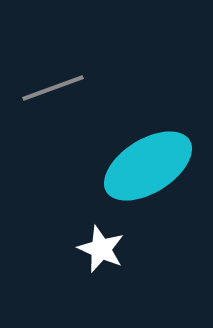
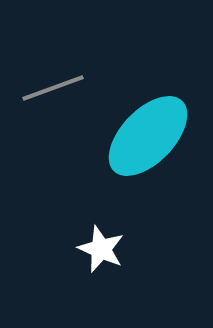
cyan ellipse: moved 30 px up; rotated 14 degrees counterclockwise
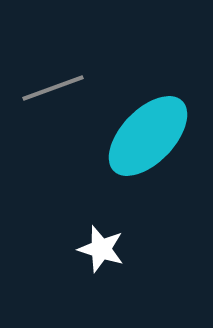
white star: rotated 6 degrees counterclockwise
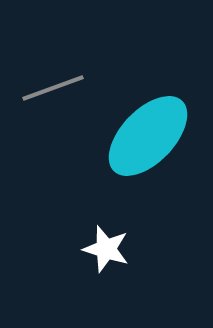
white star: moved 5 px right
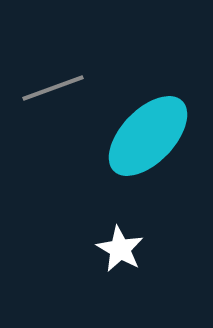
white star: moved 14 px right; rotated 12 degrees clockwise
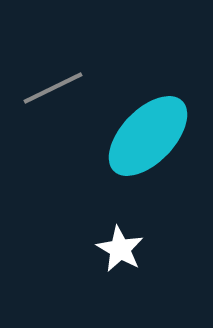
gray line: rotated 6 degrees counterclockwise
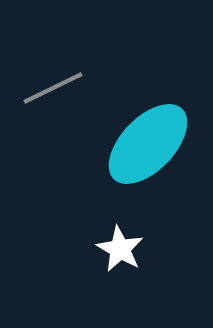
cyan ellipse: moved 8 px down
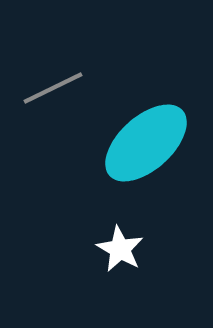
cyan ellipse: moved 2 px left, 1 px up; rotated 4 degrees clockwise
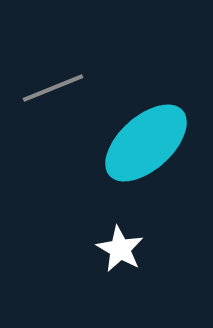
gray line: rotated 4 degrees clockwise
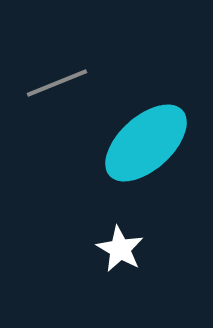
gray line: moved 4 px right, 5 px up
